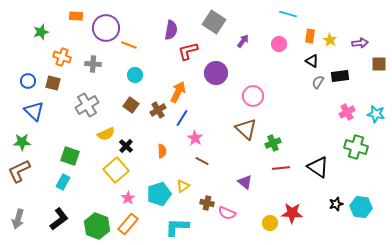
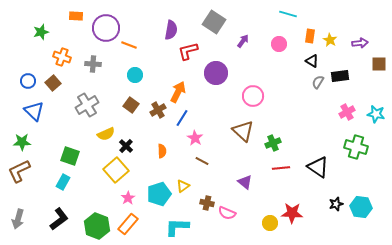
brown square at (53, 83): rotated 35 degrees clockwise
brown triangle at (246, 129): moved 3 px left, 2 px down
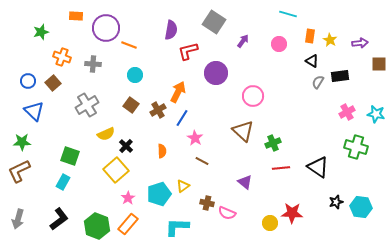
black star at (336, 204): moved 2 px up
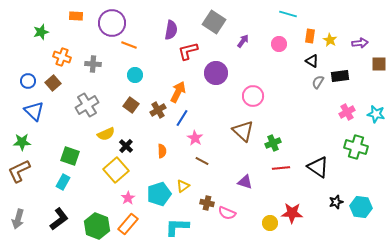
purple circle at (106, 28): moved 6 px right, 5 px up
purple triangle at (245, 182): rotated 21 degrees counterclockwise
